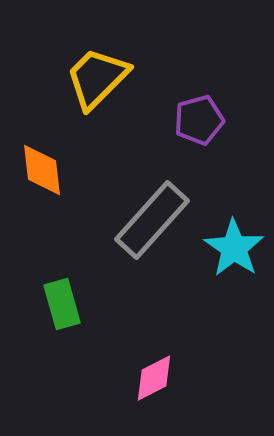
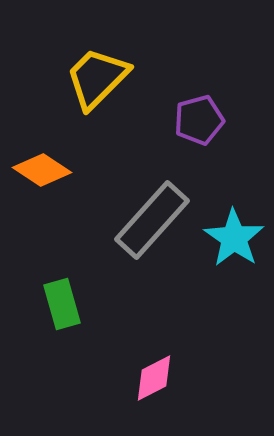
orange diamond: rotated 50 degrees counterclockwise
cyan star: moved 10 px up
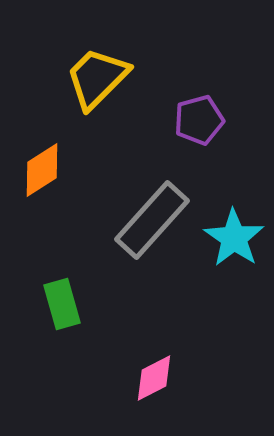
orange diamond: rotated 66 degrees counterclockwise
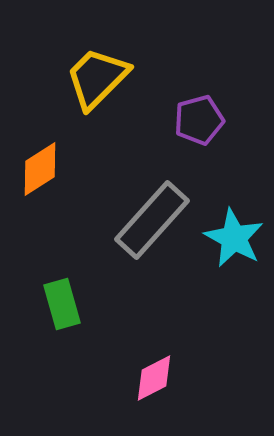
orange diamond: moved 2 px left, 1 px up
cyan star: rotated 6 degrees counterclockwise
